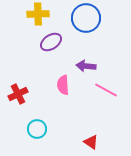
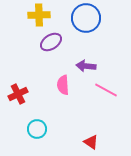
yellow cross: moved 1 px right, 1 px down
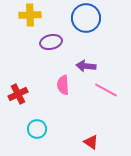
yellow cross: moved 9 px left
purple ellipse: rotated 20 degrees clockwise
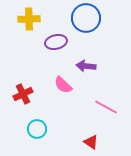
yellow cross: moved 1 px left, 4 px down
purple ellipse: moved 5 px right
pink semicircle: rotated 42 degrees counterclockwise
pink line: moved 17 px down
red cross: moved 5 px right
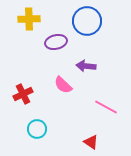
blue circle: moved 1 px right, 3 px down
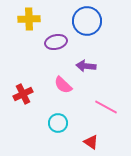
cyan circle: moved 21 px right, 6 px up
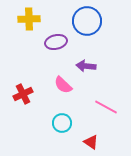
cyan circle: moved 4 px right
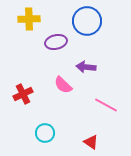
purple arrow: moved 1 px down
pink line: moved 2 px up
cyan circle: moved 17 px left, 10 px down
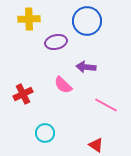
red triangle: moved 5 px right, 3 px down
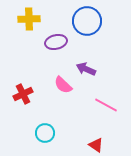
purple arrow: moved 2 px down; rotated 18 degrees clockwise
